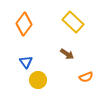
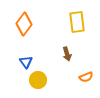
yellow rectangle: moved 4 px right; rotated 40 degrees clockwise
brown arrow: rotated 40 degrees clockwise
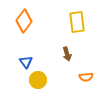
orange diamond: moved 3 px up
orange semicircle: rotated 16 degrees clockwise
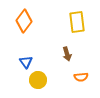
orange semicircle: moved 5 px left
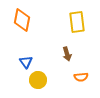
orange diamond: moved 2 px left, 1 px up; rotated 25 degrees counterclockwise
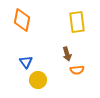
orange semicircle: moved 4 px left, 7 px up
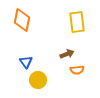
brown arrow: rotated 96 degrees counterclockwise
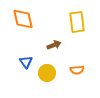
orange diamond: moved 1 px right, 1 px up; rotated 25 degrees counterclockwise
brown arrow: moved 13 px left, 9 px up
yellow circle: moved 9 px right, 7 px up
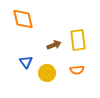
yellow rectangle: moved 1 px right, 18 px down
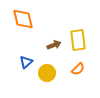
blue triangle: rotated 24 degrees clockwise
orange semicircle: moved 1 px right, 1 px up; rotated 40 degrees counterclockwise
